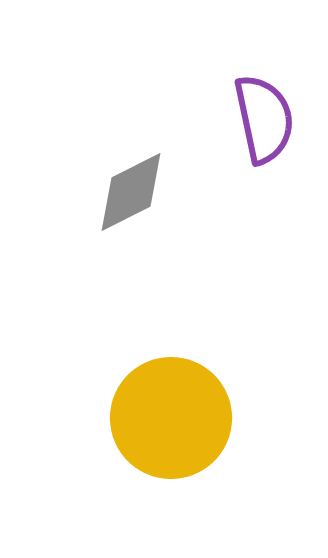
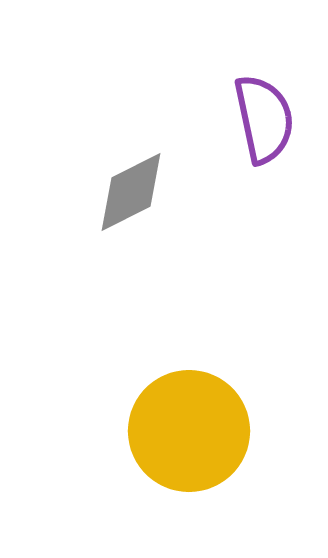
yellow circle: moved 18 px right, 13 px down
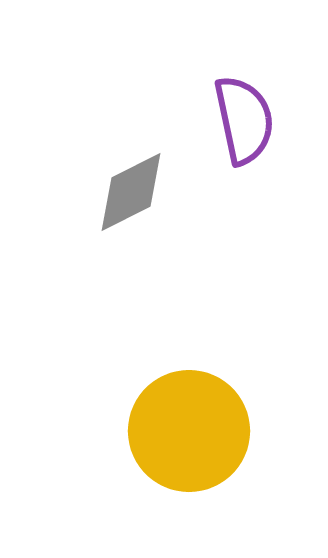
purple semicircle: moved 20 px left, 1 px down
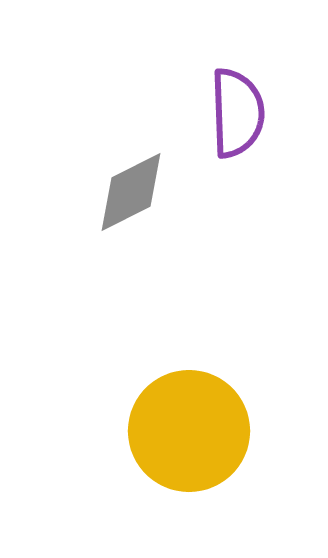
purple semicircle: moved 7 px left, 7 px up; rotated 10 degrees clockwise
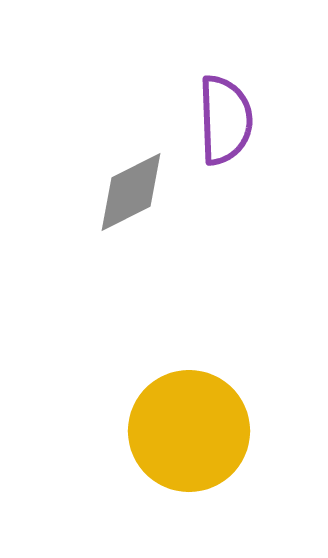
purple semicircle: moved 12 px left, 7 px down
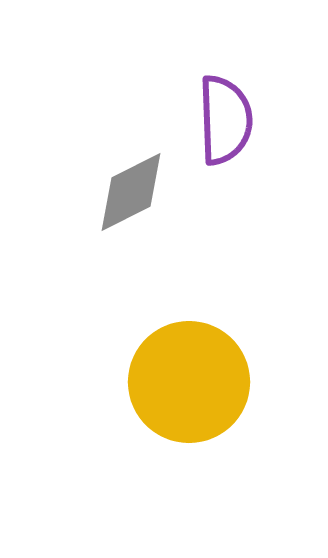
yellow circle: moved 49 px up
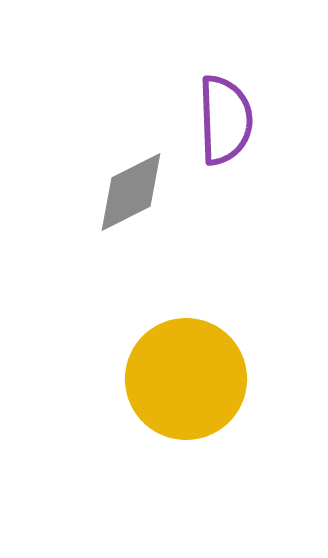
yellow circle: moved 3 px left, 3 px up
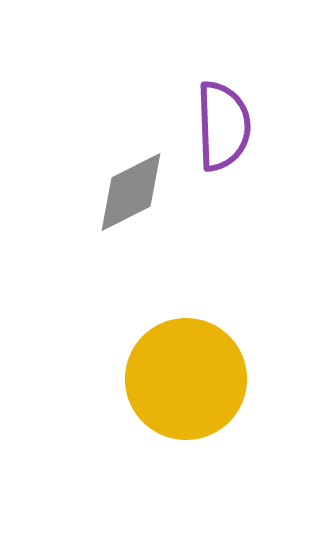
purple semicircle: moved 2 px left, 6 px down
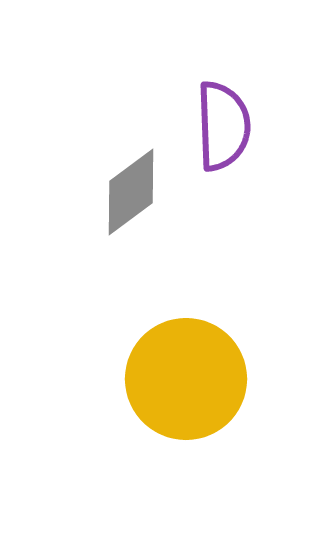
gray diamond: rotated 10 degrees counterclockwise
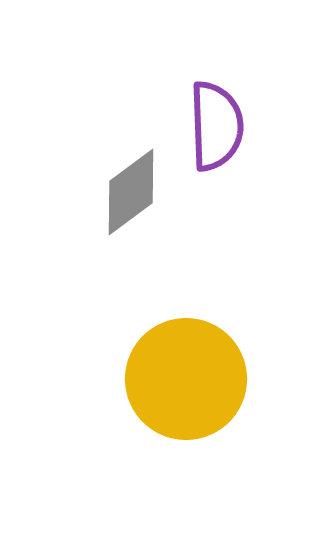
purple semicircle: moved 7 px left
